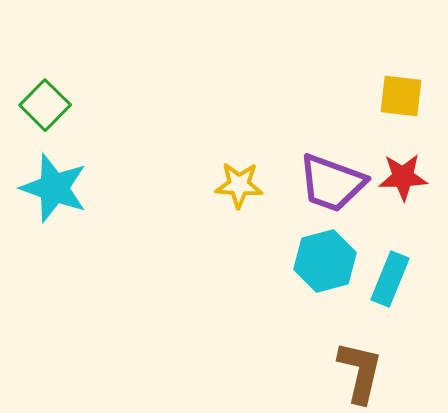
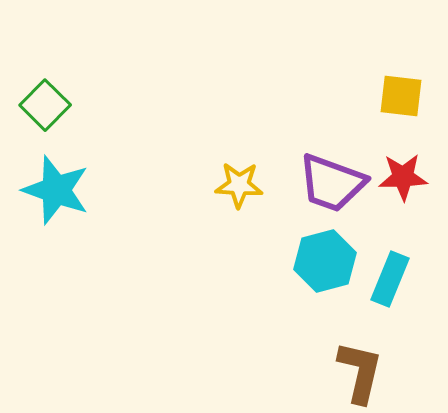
cyan star: moved 2 px right, 2 px down
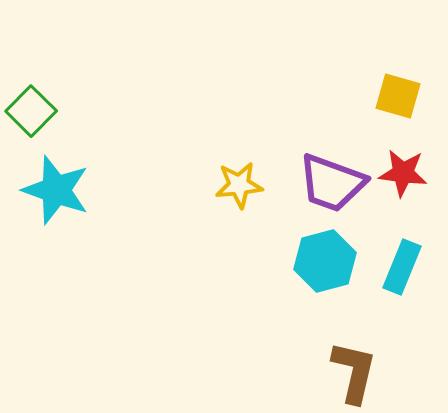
yellow square: moved 3 px left; rotated 9 degrees clockwise
green square: moved 14 px left, 6 px down
red star: moved 4 px up; rotated 9 degrees clockwise
yellow star: rotated 9 degrees counterclockwise
cyan rectangle: moved 12 px right, 12 px up
brown L-shape: moved 6 px left
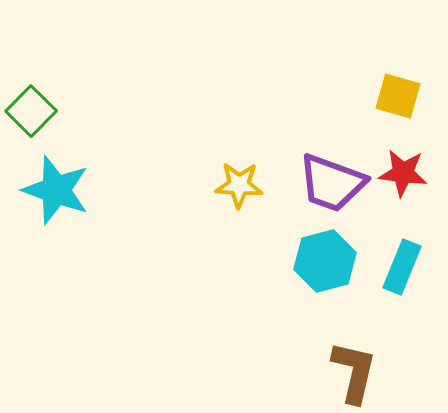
yellow star: rotated 9 degrees clockwise
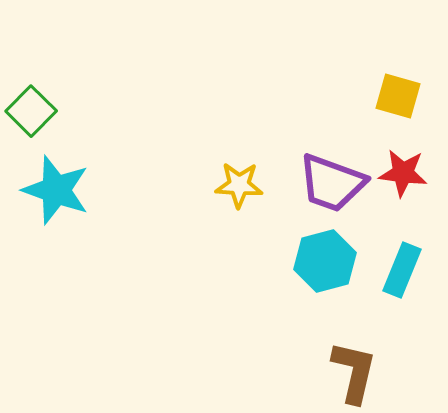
cyan rectangle: moved 3 px down
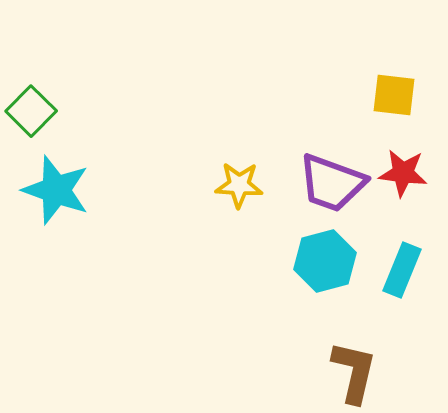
yellow square: moved 4 px left, 1 px up; rotated 9 degrees counterclockwise
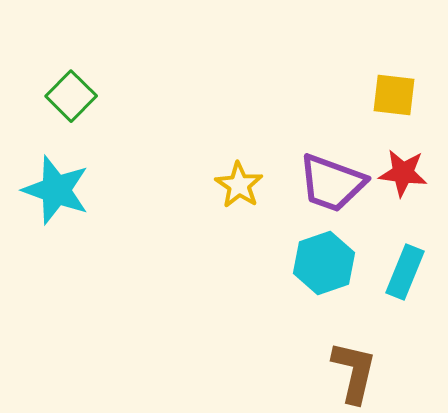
green square: moved 40 px right, 15 px up
yellow star: rotated 30 degrees clockwise
cyan hexagon: moved 1 px left, 2 px down; rotated 4 degrees counterclockwise
cyan rectangle: moved 3 px right, 2 px down
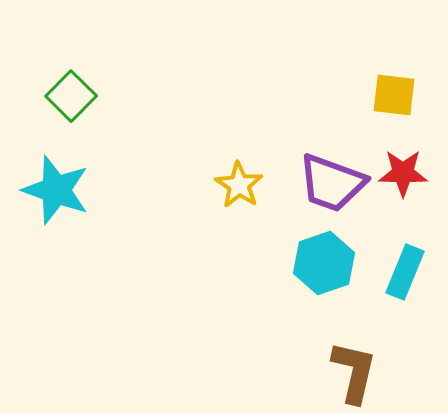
red star: rotated 6 degrees counterclockwise
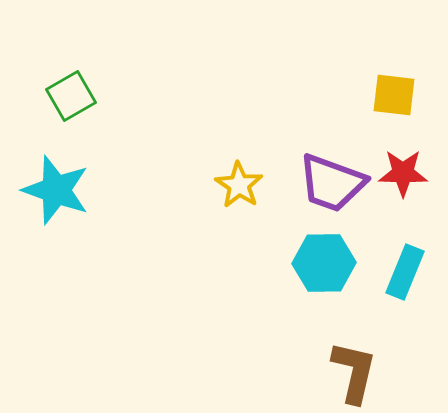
green square: rotated 15 degrees clockwise
cyan hexagon: rotated 18 degrees clockwise
